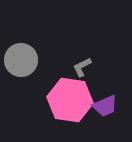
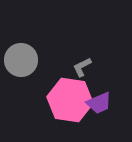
purple trapezoid: moved 6 px left, 3 px up
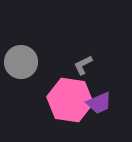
gray circle: moved 2 px down
gray L-shape: moved 1 px right, 2 px up
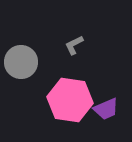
gray L-shape: moved 9 px left, 20 px up
purple trapezoid: moved 7 px right, 6 px down
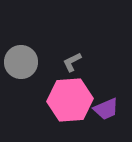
gray L-shape: moved 2 px left, 17 px down
pink hexagon: rotated 12 degrees counterclockwise
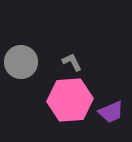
gray L-shape: rotated 90 degrees clockwise
purple trapezoid: moved 5 px right, 3 px down
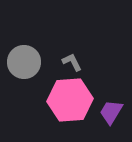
gray circle: moved 3 px right
purple trapezoid: rotated 144 degrees clockwise
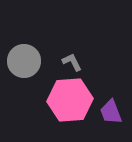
gray circle: moved 1 px up
purple trapezoid: rotated 52 degrees counterclockwise
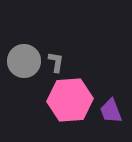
gray L-shape: moved 16 px left; rotated 35 degrees clockwise
purple trapezoid: moved 1 px up
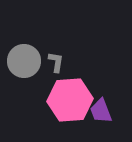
purple trapezoid: moved 10 px left
